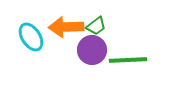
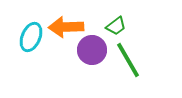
green trapezoid: moved 20 px right
cyan ellipse: rotated 56 degrees clockwise
green line: rotated 63 degrees clockwise
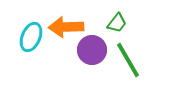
green trapezoid: moved 1 px right, 3 px up; rotated 15 degrees counterclockwise
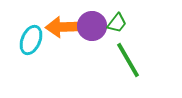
orange arrow: moved 3 px left
cyan ellipse: moved 3 px down
purple circle: moved 24 px up
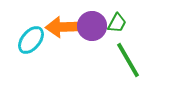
green trapezoid: rotated 10 degrees counterclockwise
cyan ellipse: rotated 16 degrees clockwise
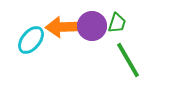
green trapezoid: rotated 10 degrees counterclockwise
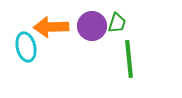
orange arrow: moved 12 px left
cyan ellipse: moved 5 px left, 7 px down; rotated 52 degrees counterclockwise
green line: moved 1 px right, 1 px up; rotated 24 degrees clockwise
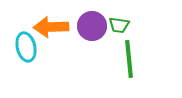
green trapezoid: moved 2 px right, 2 px down; rotated 80 degrees clockwise
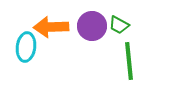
green trapezoid: rotated 20 degrees clockwise
cyan ellipse: rotated 20 degrees clockwise
green line: moved 2 px down
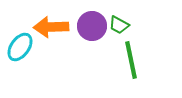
cyan ellipse: moved 6 px left; rotated 28 degrees clockwise
green line: moved 2 px right, 1 px up; rotated 6 degrees counterclockwise
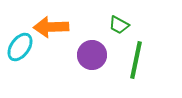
purple circle: moved 29 px down
green line: moved 5 px right; rotated 24 degrees clockwise
